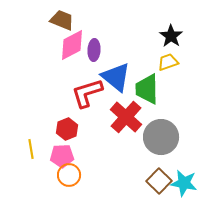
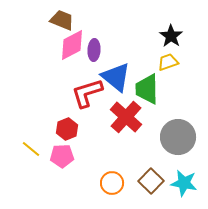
gray circle: moved 17 px right
yellow line: rotated 42 degrees counterclockwise
orange circle: moved 43 px right, 8 px down
brown square: moved 8 px left
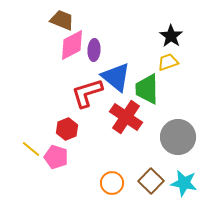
red cross: rotated 8 degrees counterclockwise
pink pentagon: moved 6 px left, 1 px down; rotated 20 degrees clockwise
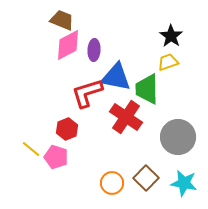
pink diamond: moved 4 px left
blue triangle: rotated 28 degrees counterclockwise
brown square: moved 5 px left, 3 px up
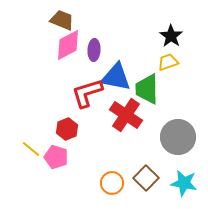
red cross: moved 2 px up
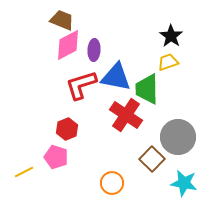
red L-shape: moved 6 px left, 8 px up
yellow line: moved 7 px left, 23 px down; rotated 66 degrees counterclockwise
brown square: moved 6 px right, 19 px up
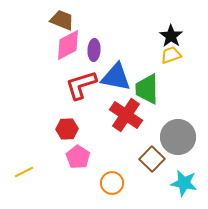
yellow trapezoid: moved 3 px right, 7 px up
red hexagon: rotated 20 degrees clockwise
pink pentagon: moved 22 px right; rotated 15 degrees clockwise
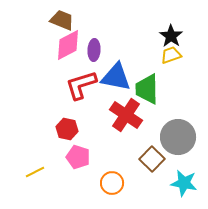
red hexagon: rotated 15 degrees clockwise
pink pentagon: rotated 15 degrees counterclockwise
yellow line: moved 11 px right
